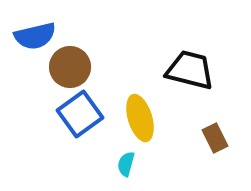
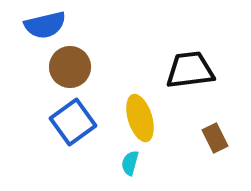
blue semicircle: moved 10 px right, 11 px up
black trapezoid: rotated 21 degrees counterclockwise
blue square: moved 7 px left, 8 px down
cyan semicircle: moved 4 px right, 1 px up
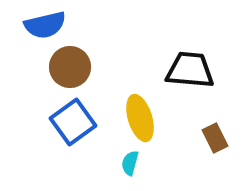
black trapezoid: rotated 12 degrees clockwise
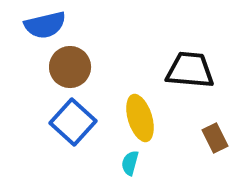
blue square: rotated 12 degrees counterclockwise
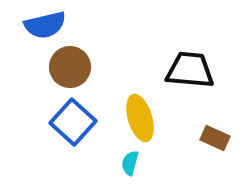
brown rectangle: rotated 40 degrees counterclockwise
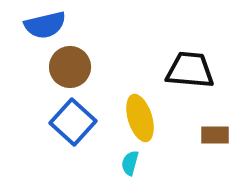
brown rectangle: moved 3 px up; rotated 24 degrees counterclockwise
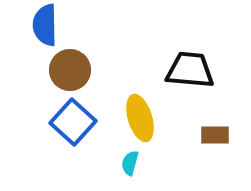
blue semicircle: rotated 102 degrees clockwise
brown circle: moved 3 px down
